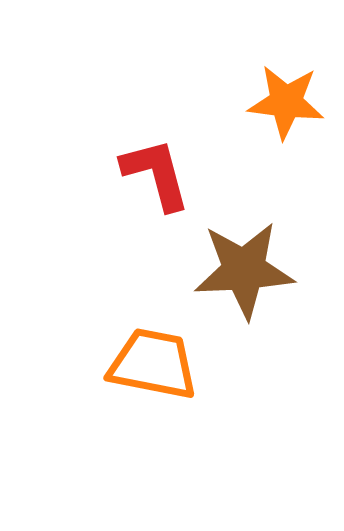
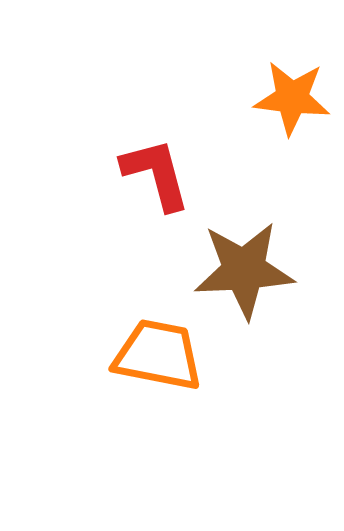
orange star: moved 6 px right, 4 px up
orange trapezoid: moved 5 px right, 9 px up
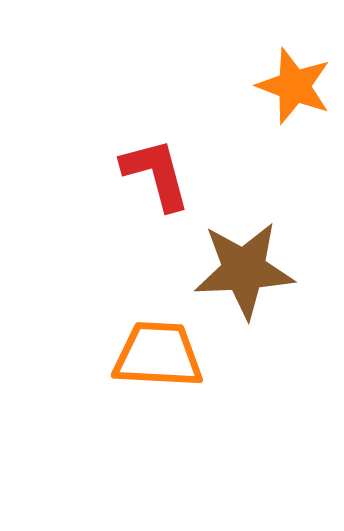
orange star: moved 2 px right, 12 px up; rotated 14 degrees clockwise
orange trapezoid: rotated 8 degrees counterclockwise
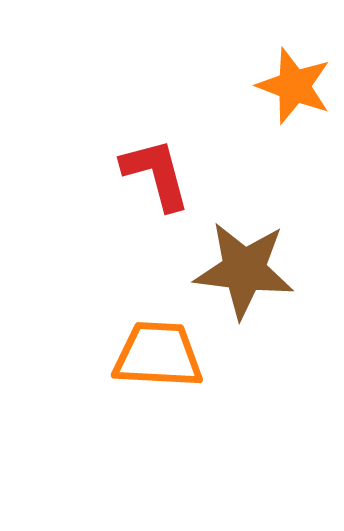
brown star: rotated 10 degrees clockwise
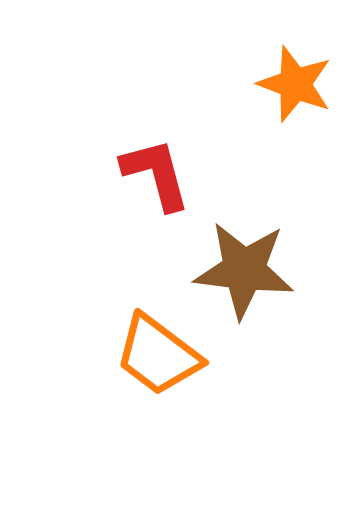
orange star: moved 1 px right, 2 px up
orange trapezoid: rotated 146 degrees counterclockwise
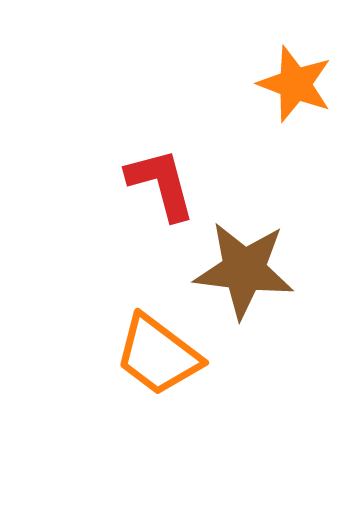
red L-shape: moved 5 px right, 10 px down
